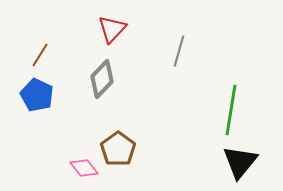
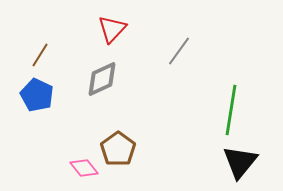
gray line: rotated 20 degrees clockwise
gray diamond: rotated 21 degrees clockwise
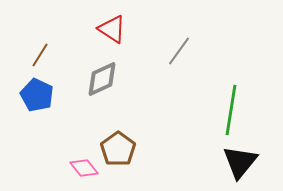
red triangle: rotated 40 degrees counterclockwise
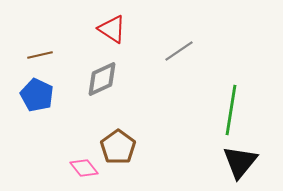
gray line: rotated 20 degrees clockwise
brown line: rotated 45 degrees clockwise
brown pentagon: moved 2 px up
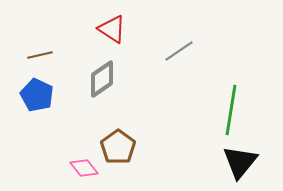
gray diamond: rotated 9 degrees counterclockwise
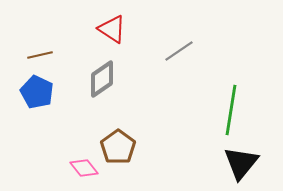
blue pentagon: moved 3 px up
black triangle: moved 1 px right, 1 px down
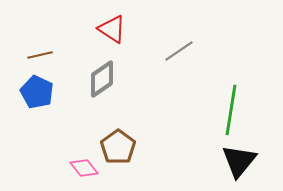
black triangle: moved 2 px left, 2 px up
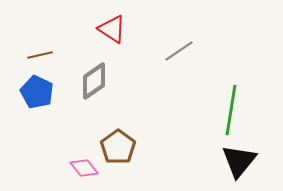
gray diamond: moved 8 px left, 2 px down
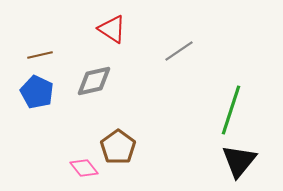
gray diamond: rotated 21 degrees clockwise
green line: rotated 9 degrees clockwise
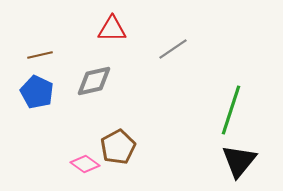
red triangle: rotated 32 degrees counterclockwise
gray line: moved 6 px left, 2 px up
brown pentagon: rotated 8 degrees clockwise
pink diamond: moved 1 px right, 4 px up; rotated 16 degrees counterclockwise
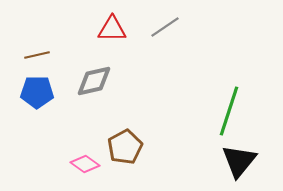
gray line: moved 8 px left, 22 px up
brown line: moved 3 px left
blue pentagon: rotated 24 degrees counterclockwise
green line: moved 2 px left, 1 px down
brown pentagon: moved 7 px right
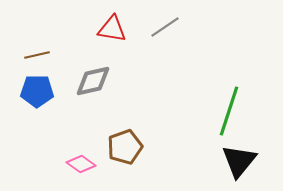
red triangle: rotated 8 degrees clockwise
gray diamond: moved 1 px left
blue pentagon: moved 1 px up
brown pentagon: rotated 8 degrees clockwise
pink diamond: moved 4 px left
